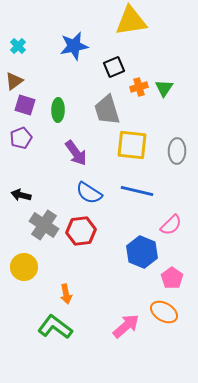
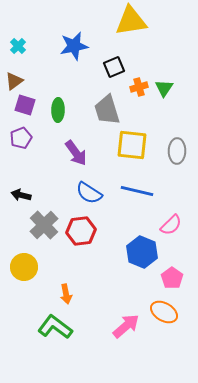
gray cross: rotated 12 degrees clockwise
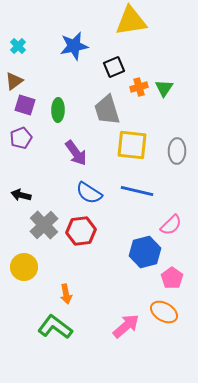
blue hexagon: moved 3 px right; rotated 24 degrees clockwise
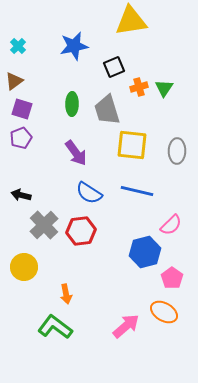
purple square: moved 3 px left, 4 px down
green ellipse: moved 14 px right, 6 px up
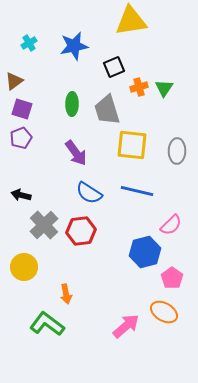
cyan cross: moved 11 px right, 3 px up; rotated 14 degrees clockwise
green L-shape: moved 8 px left, 3 px up
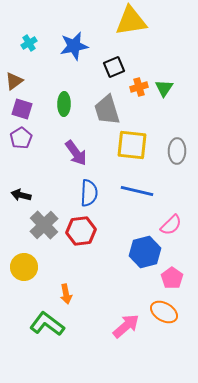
green ellipse: moved 8 px left
purple pentagon: rotated 10 degrees counterclockwise
blue semicircle: rotated 120 degrees counterclockwise
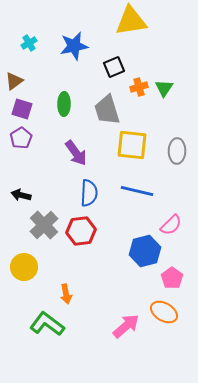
blue hexagon: moved 1 px up
